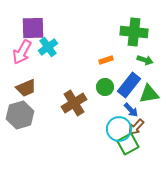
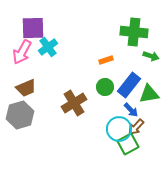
green arrow: moved 6 px right, 4 px up
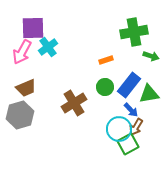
green cross: rotated 16 degrees counterclockwise
brown arrow: rotated 12 degrees counterclockwise
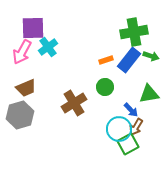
blue rectangle: moved 25 px up
